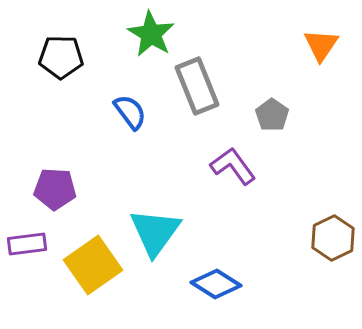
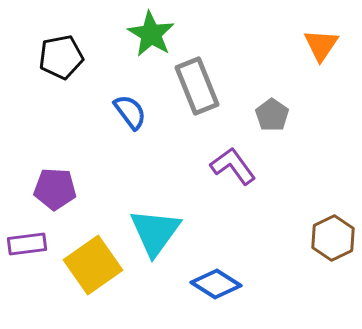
black pentagon: rotated 12 degrees counterclockwise
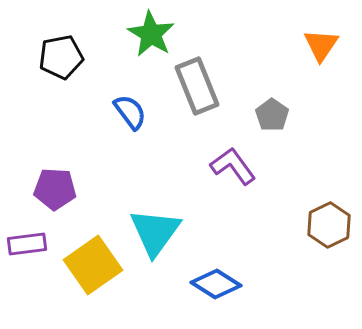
brown hexagon: moved 4 px left, 13 px up
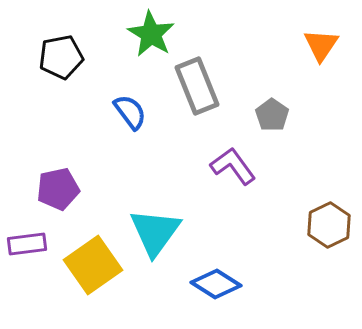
purple pentagon: moved 3 px right; rotated 15 degrees counterclockwise
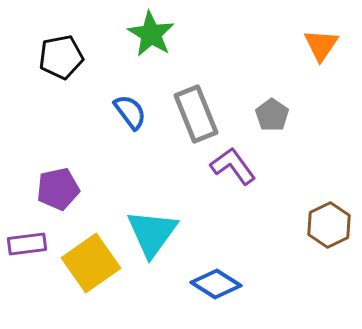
gray rectangle: moved 1 px left, 28 px down
cyan triangle: moved 3 px left, 1 px down
yellow square: moved 2 px left, 2 px up
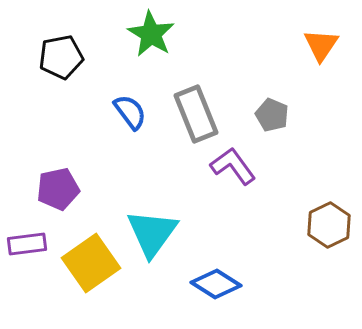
gray pentagon: rotated 12 degrees counterclockwise
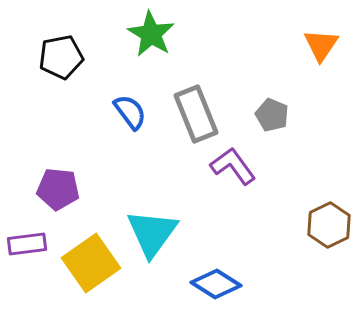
purple pentagon: rotated 18 degrees clockwise
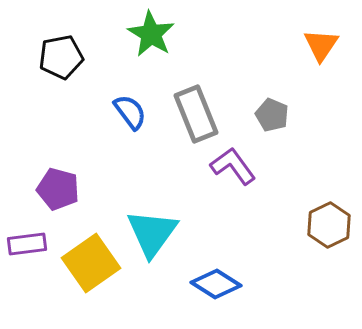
purple pentagon: rotated 9 degrees clockwise
